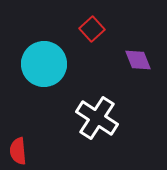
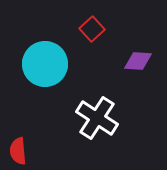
purple diamond: moved 1 px down; rotated 64 degrees counterclockwise
cyan circle: moved 1 px right
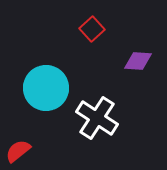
cyan circle: moved 1 px right, 24 px down
red semicircle: rotated 56 degrees clockwise
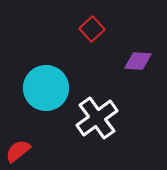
white cross: rotated 21 degrees clockwise
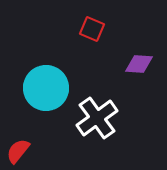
red square: rotated 25 degrees counterclockwise
purple diamond: moved 1 px right, 3 px down
red semicircle: rotated 12 degrees counterclockwise
